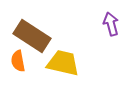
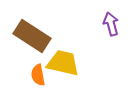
orange semicircle: moved 20 px right, 14 px down
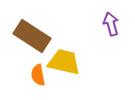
yellow trapezoid: moved 1 px right, 1 px up
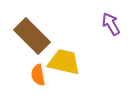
purple arrow: rotated 15 degrees counterclockwise
brown rectangle: rotated 12 degrees clockwise
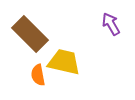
brown rectangle: moved 2 px left, 2 px up
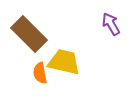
brown rectangle: moved 1 px left
orange semicircle: moved 2 px right, 2 px up
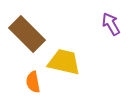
brown rectangle: moved 2 px left
orange semicircle: moved 7 px left, 9 px down
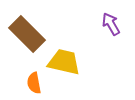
orange semicircle: moved 1 px right, 1 px down
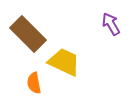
brown rectangle: moved 1 px right
yellow trapezoid: rotated 12 degrees clockwise
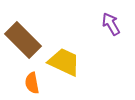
brown rectangle: moved 5 px left, 6 px down
orange semicircle: moved 2 px left
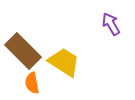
brown rectangle: moved 11 px down
yellow trapezoid: rotated 8 degrees clockwise
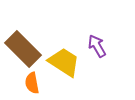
purple arrow: moved 14 px left, 22 px down
brown rectangle: moved 2 px up
